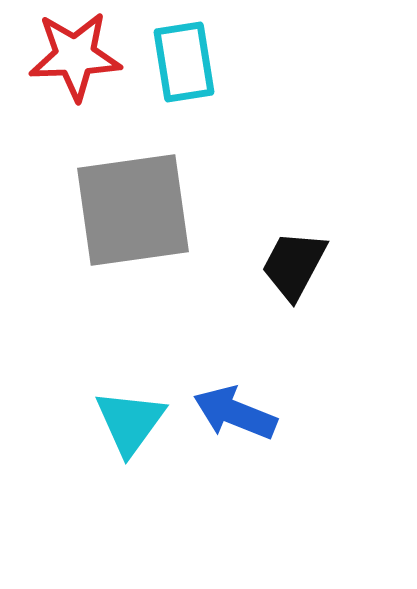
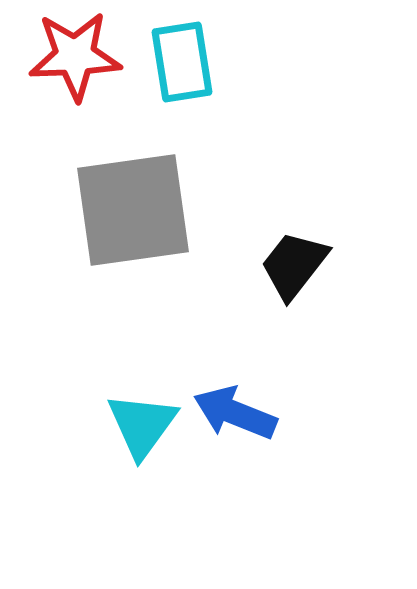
cyan rectangle: moved 2 px left
black trapezoid: rotated 10 degrees clockwise
cyan triangle: moved 12 px right, 3 px down
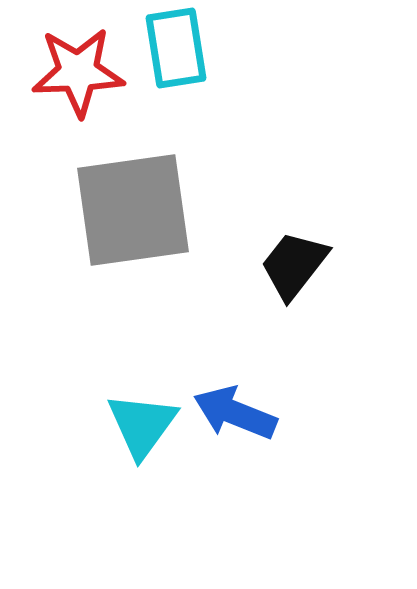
red star: moved 3 px right, 16 px down
cyan rectangle: moved 6 px left, 14 px up
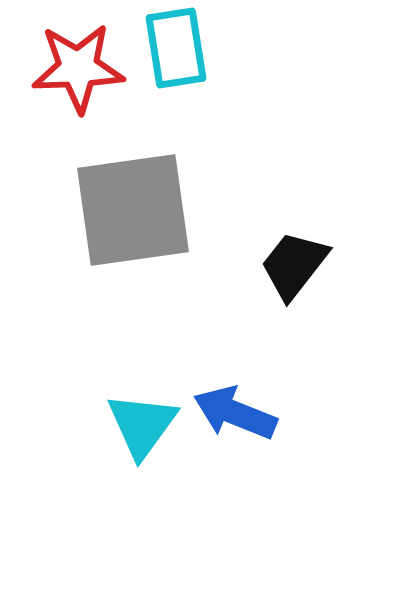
red star: moved 4 px up
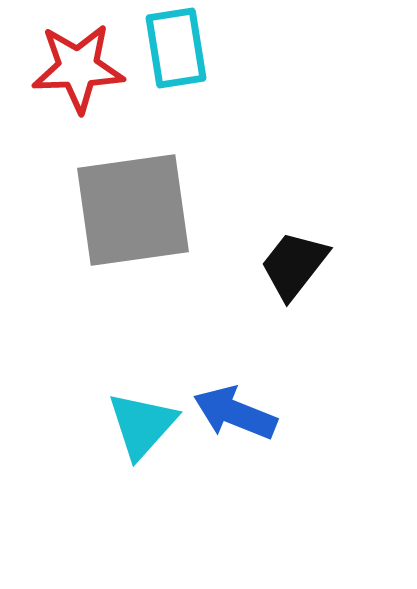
cyan triangle: rotated 6 degrees clockwise
